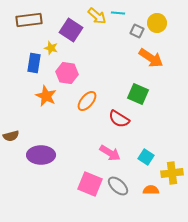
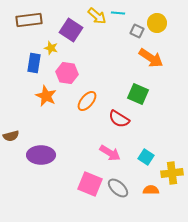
gray ellipse: moved 2 px down
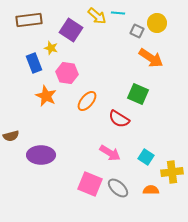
blue rectangle: rotated 30 degrees counterclockwise
yellow cross: moved 1 px up
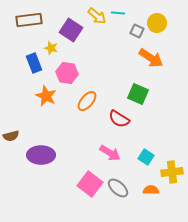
pink square: rotated 15 degrees clockwise
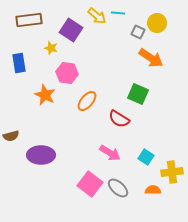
gray square: moved 1 px right, 1 px down
blue rectangle: moved 15 px left; rotated 12 degrees clockwise
orange star: moved 1 px left, 1 px up
orange semicircle: moved 2 px right
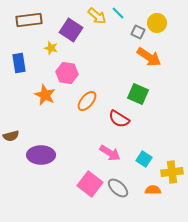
cyan line: rotated 40 degrees clockwise
orange arrow: moved 2 px left, 1 px up
cyan square: moved 2 px left, 2 px down
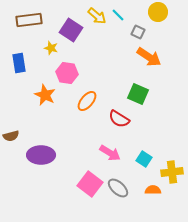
cyan line: moved 2 px down
yellow circle: moved 1 px right, 11 px up
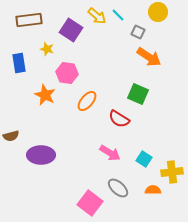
yellow star: moved 4 px left, 1 px down
pink square: moved 19 px down
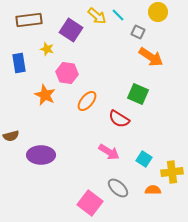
orange arrow: moved 2 px right
pink arrow: moved 1 px left, 1 px up
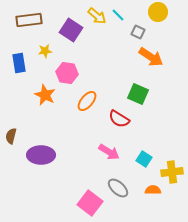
yellow star: moved 2 px left, 2 px down; rotated 24 degrees counterclockwise
brown semicircle: rotated 119 degrees clockwise
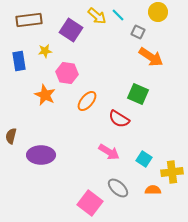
blue rectangle: moved 2 px up
